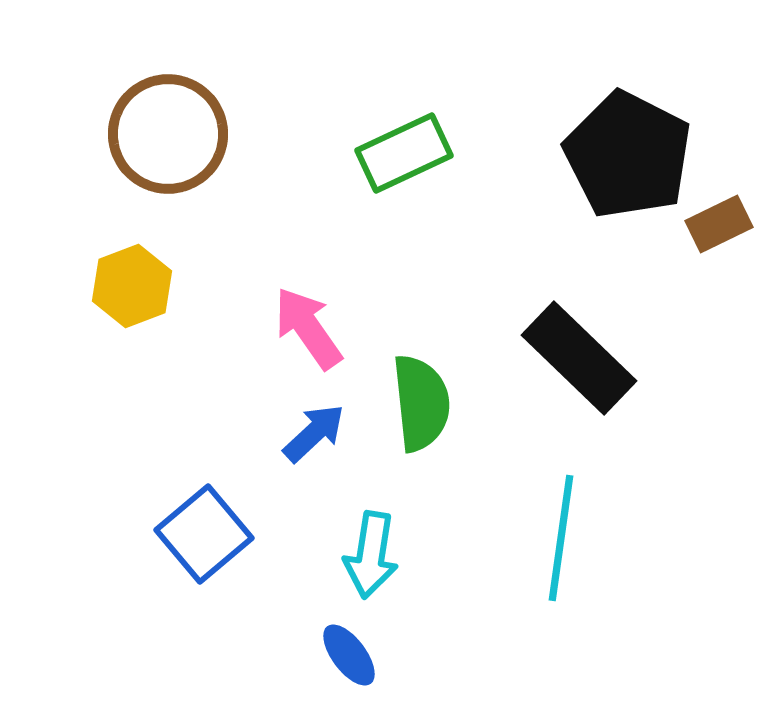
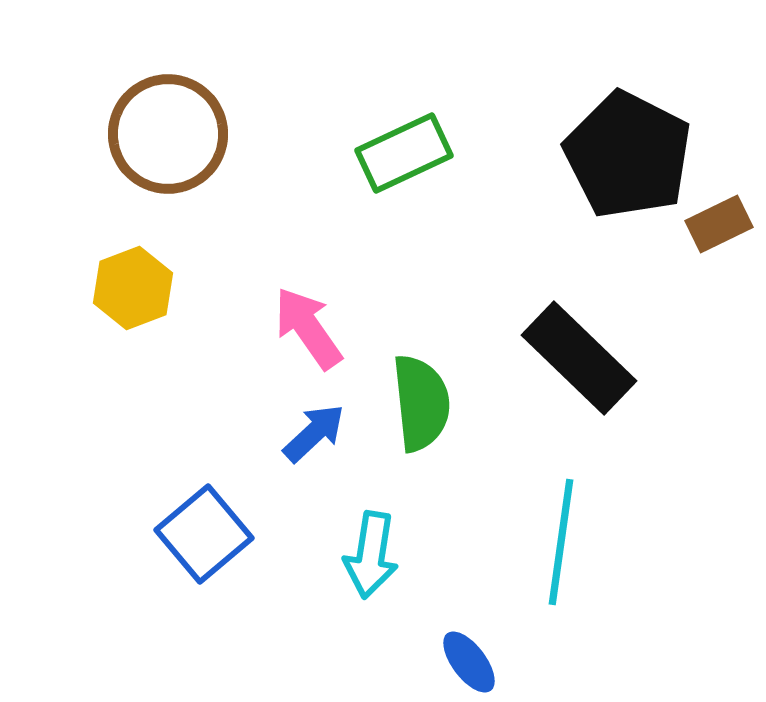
yellow hexagon: moved 1 px right, 2 px down
cyan line: moved 4 px down
blue ellipse: moved 120 px right, 7 px down
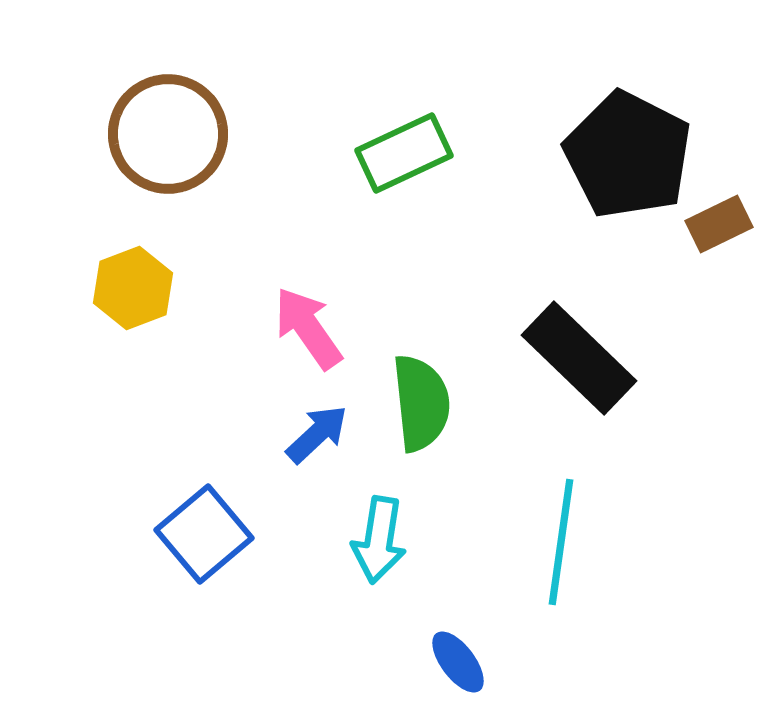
blue arrow: moved 3 px right, 1 px down
cyan arrow: moved 8 px right, 15 px up
blue ellipse: moved 11 px left
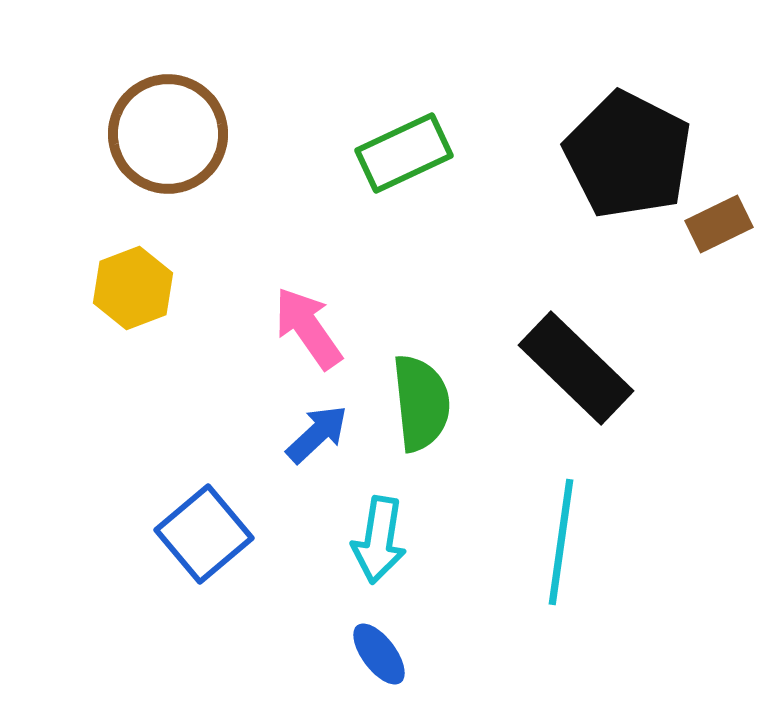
black rectangle: moved 3 px left, 10 px down
blue ellipse: moved 79 px left, 8 px up
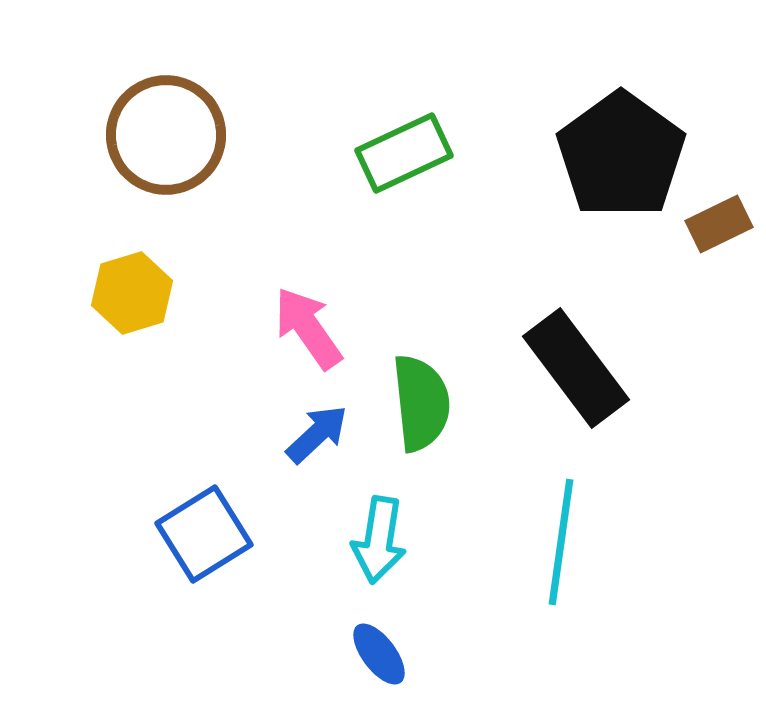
brown circle: moved 2 px left, 1 px down
black pentagon: moved 7 px left; rotated 9 degrees clockwise
yellow hexagon: moved 1 px left, 5 px down; rotated 4 degrees clockwise
black rectangle: rotated 9 degrees clockwise
blue square: rotated 8 degrees clockwise
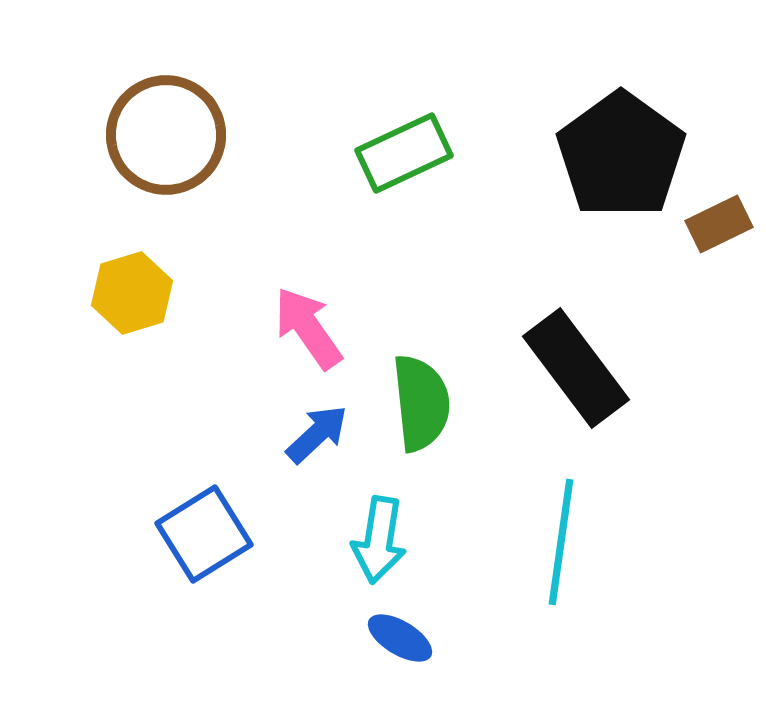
blue ellipse: moved 21 px right, 16 px up; rotated 22 degrees counterclockwise
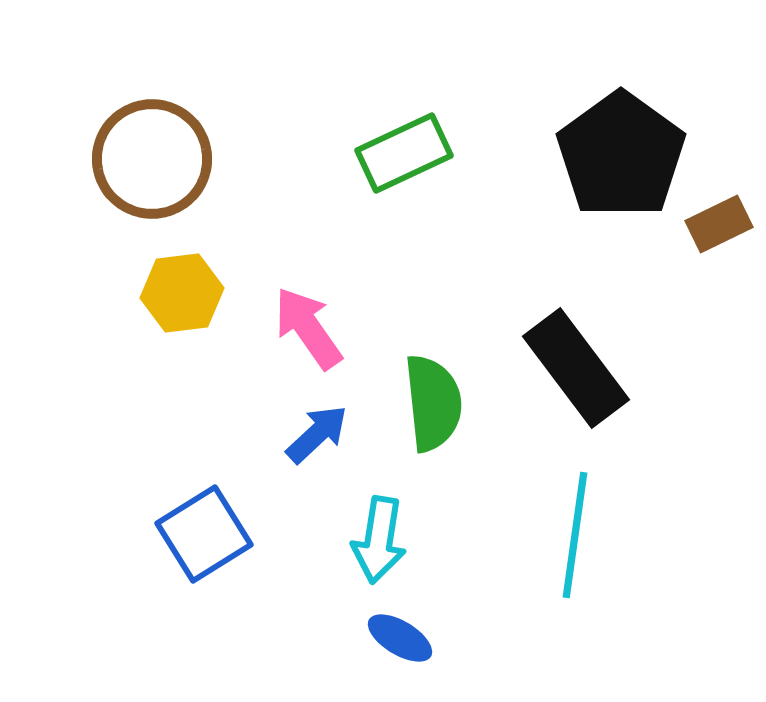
brown circle: moved 14 px left, 24 px down
yellow hexagon: moved 50 px right; rotated 10 degrees clockwise
green semicircle: moved 12 px right
cyan line: moved 14 px right, 7 px up
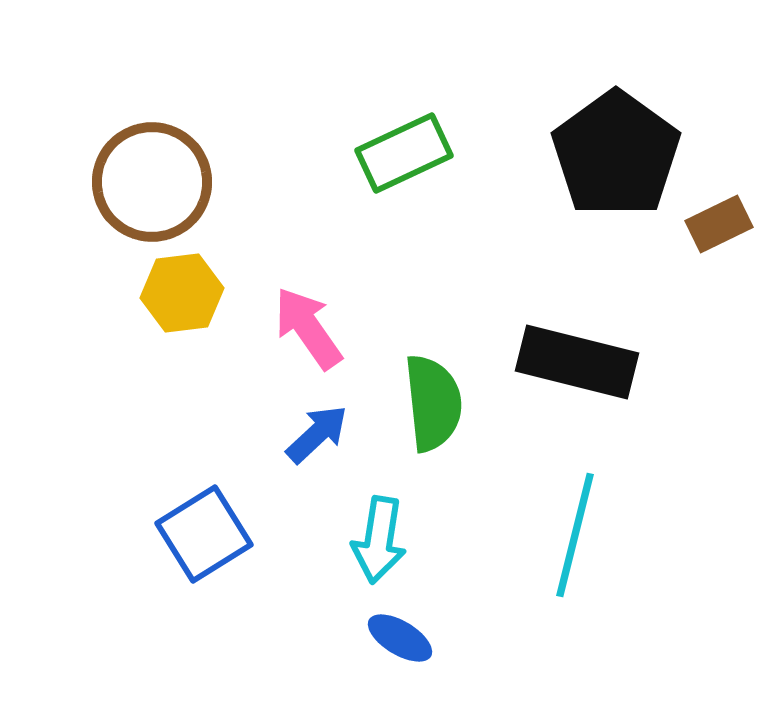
black pentagon: moved 5 px left, 1 px up
brown circle: moved 23 px down
black rectangle: moved 1 px right, 6 px up; rotated 39 degrees counterclockwise
cyan line: rotated 6 degrees clockwise
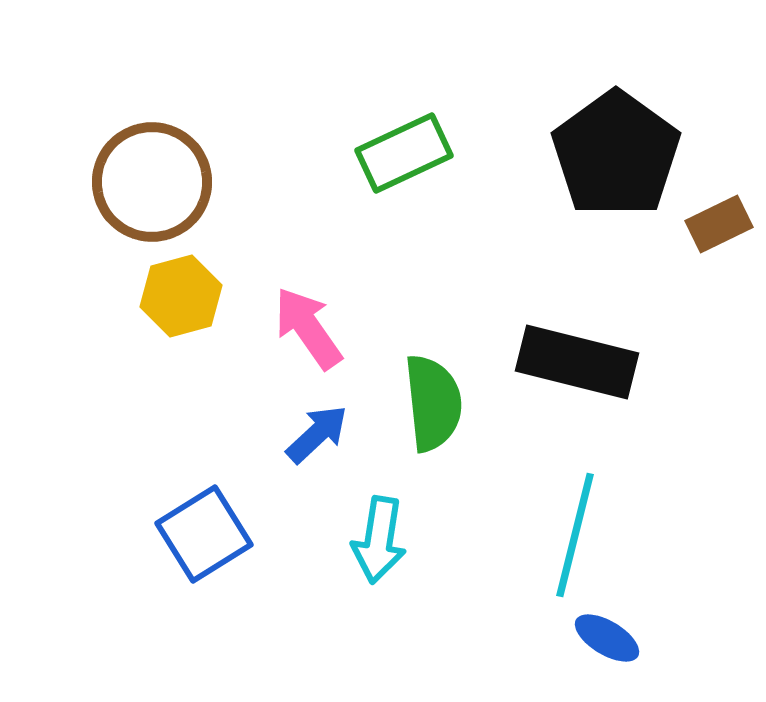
yellow hexagon: moved 1 px left, 3 px down; rotated 8 degrees counterclockwise
blue ellipse: moved 207 px right
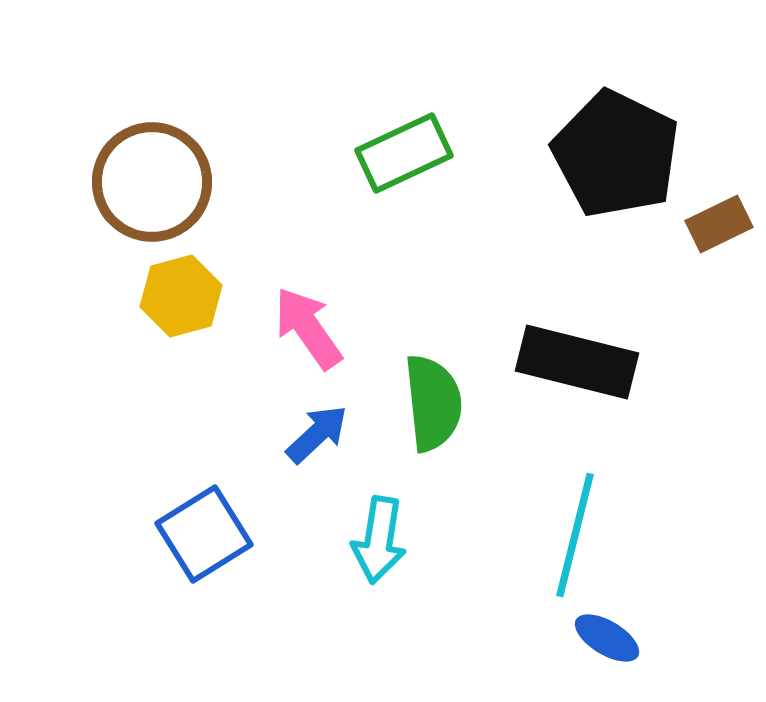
black pentagon: rotated 10 degrees counterclockwise
